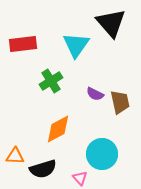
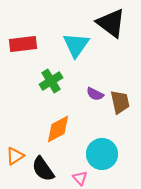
black triangle: rotated 12 degrees counterclockwise
orange triangle: rotated 36 degrees counterclockwise
black semicircle: rotated 72 degrees clockwise
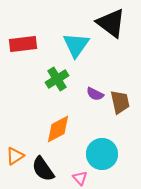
green cross: moved 6 px right, 2 px up
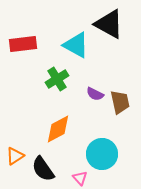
black triangle: moved 2 px left, 1 px down; rotated 8 degrees counterclockwise
cyan triangle: rotated 36 degrees counterclockwise
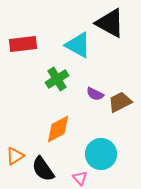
black triangle: moved 1 px right, 1 px up
cyan triangle: moved 2 px right
brown trapezoid: rotated 105 degrees counterclockwise
cyan circle: moved 1 px left
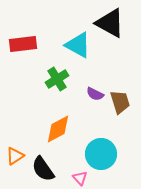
brown trapezoid: rotated 100 degrees clockwise
